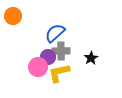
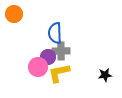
orange circle: moved 1 px right, 2 px up
blue semicircle: rotated 50 degrees counterclockwise
black star: moved 14 px right, 17 px down; rotated 24 degrees clockwise
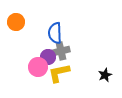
orange circle: moved 2 px right, 8 px down
gray cross: rotated 12 degrees counterclockwise
black star: rotated 16 degrees counterclockwise
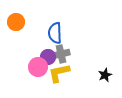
gray cross: moved 3 px down
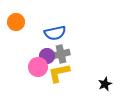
blue semicircle: rotated 100 degrees counterclockwise
purple circle: moved 1 px left, 1 px up
black star: moved 9 px down
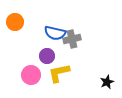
orange circle: moved 1 px left
blue semicircle: rotated 25 degrees clockwise
gray cross: moved 11 px right, 15 px up
pink circle: moved 7 px left, 8 px down
black star: moved 2 px right, 2 px up
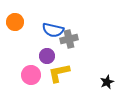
blue semicircle: moved 2 px left, 3 px up
gray cross: moved 3 px left
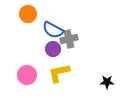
orange circle: moved 13 px right, 8 px up
blue semicircle: rotated 15 degrees clockwise
purple circle: moved 6 px right, 7 px up
pink circle: moved 4 px left
black star: rotated 24 degrees clockwise
